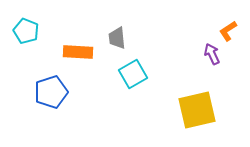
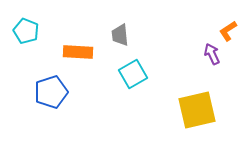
gray trapezoid: moved 3 px right, 3 px up
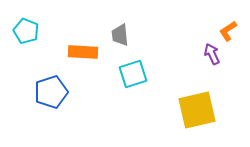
orange rectangle: moved 5 px right
cyan square: rotated 12 degrees clockwise
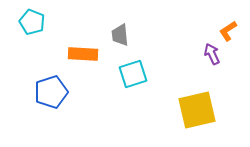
cyan pentagon: moved 6 px right, 9 px up
orange rectangle: moved 2 px down
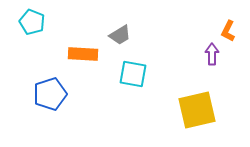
orange L-shape: rotated 30 degrees counterclockwise
gray trapezoid: rotated 115 degrees counterclockwise
purple arrow: rotated 25 degrees clockwise
cyan square: rotated 28 degrees clockwise
blue pentagon: moved 1 px left, 2 px down
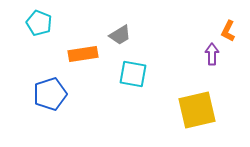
cyan pentagon: moved 7 px right, 1 px down
orange rectangle: rotated 12 degrees counterclockwise
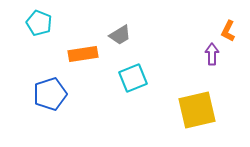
cyan square: moved 4 px down; rotated 32 degrees counterclockwise
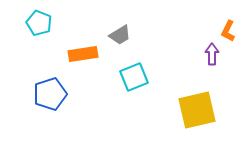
cyan square: moved 1 px right, 1 px up
